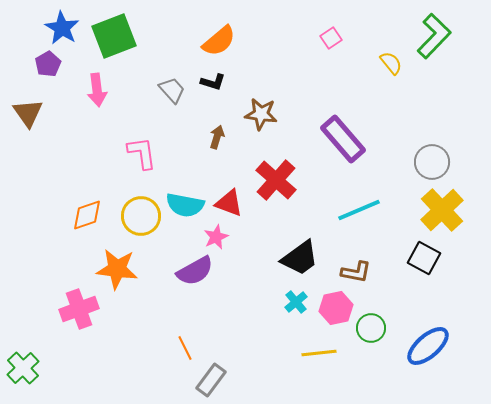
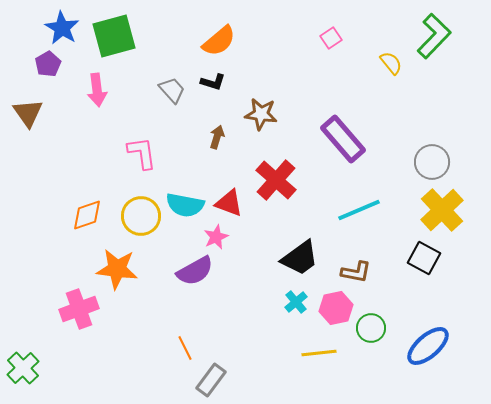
green square: rotated 6 degrees clockwise
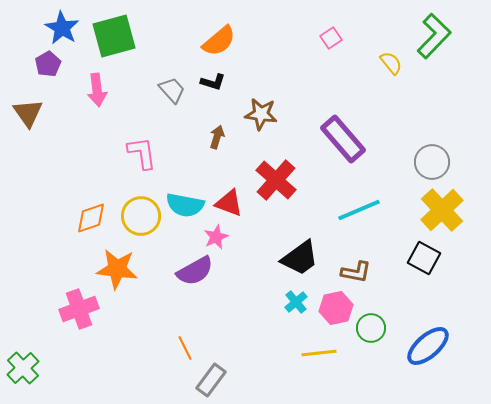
orange diamond: moved 4 px right, 3 px down
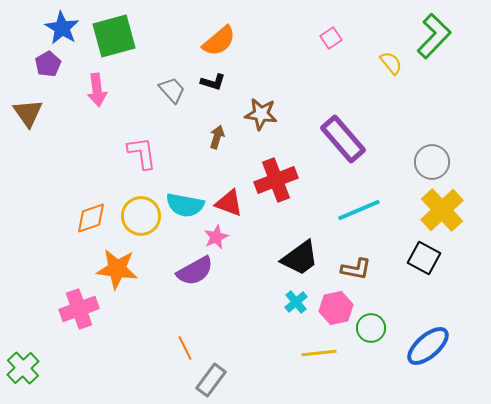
red cross: rotated 27 degrees clockwise
brown L-shape: moved 3 px up
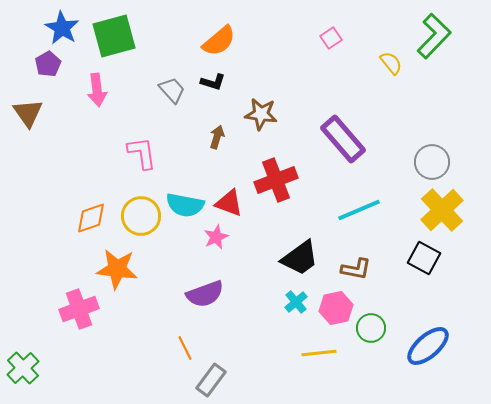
purple semicircle: moved 10 px right, 23 px down; rotated 9 degrees clockwise
